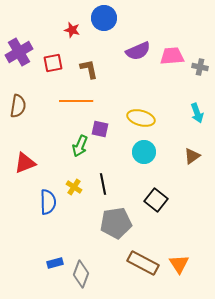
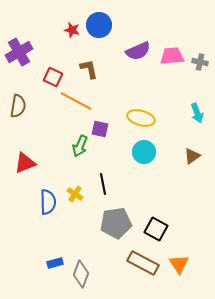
blue circle: moved 5 px left, 7 px down
red square: moved 14 px down; rotated 36 degrees clockwise
gray cross: moved 5 px up
orange line: rotated 28 degrees clockwise
yellow cross: moved 1 px right, 7 px down
black square: moved 29 px down; rotated 10 degrees counterclockwise
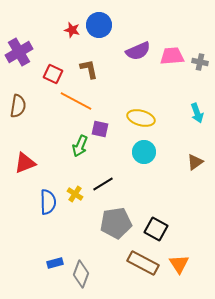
red square: moved 3 px up
brown triangle: moved 3 px right, 6 px down
black line: rotated 70 degrees clockwise
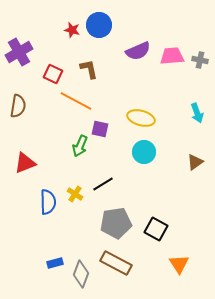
gray cross: moved 2 px up
brown rectangle: moved 27 px left
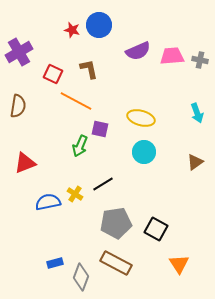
blue semicircle: rotated 100 degrees counterclockwise
gray diamond: moved 3 px down
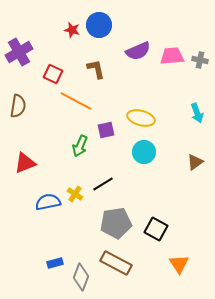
brown L-shape: moved 7 px right
purple square: moved 6 px right, 1 px down; rotated 24 degrees counterclockwise
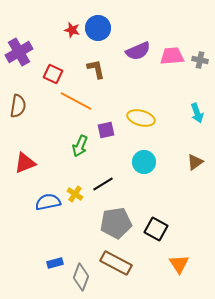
blue circle: moved 1 px left, 3 px down
cyan circle: moved 10 px down
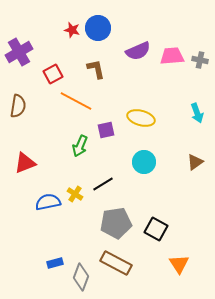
red square: rotated 36 degrees clockwise
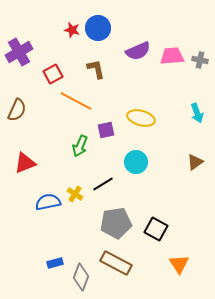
brown semicircle: moved 1 px left, 4 px down; rotated 15 degrees clockwise
cyan circle: moved 8 px left
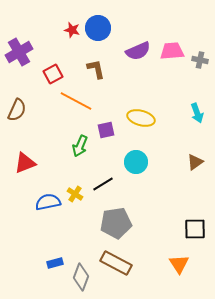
pink trapezoid: moved 5 px up
black square: moved 39 px right; rotated 30 degrees counterclockwise
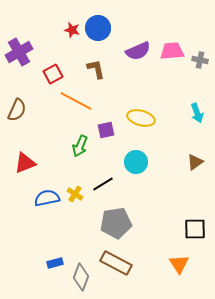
blue semicircle: moved 1 px left, 4 px up
